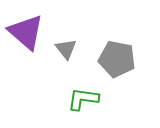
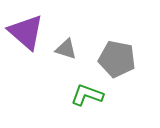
gray triangle: rotated 35 degrees counterclockwise
green L-shape: moved 4 px right, 4 px up; rotated 12 degrees clockwise
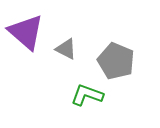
gray triangle: rotated 10 degrees clockwise
gray pentagon: moved 1 px left, 2 px down; rotated 12 degrees clockwise
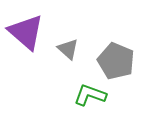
gray triangle: moved 2 px right; rotated 15 degrees clockwise
green L-shape: moved 3 px right
